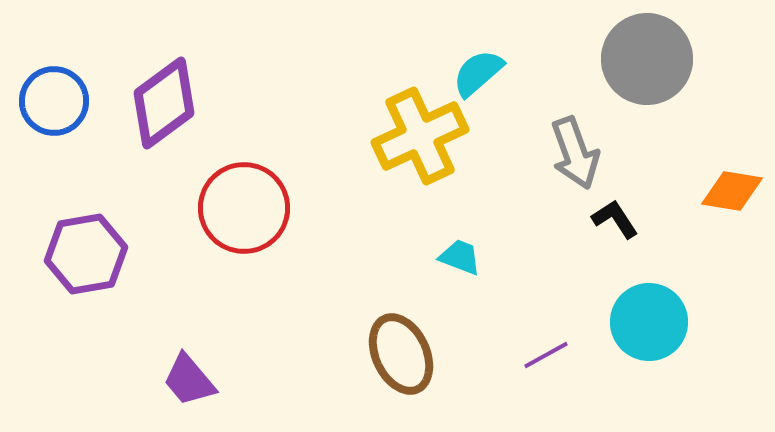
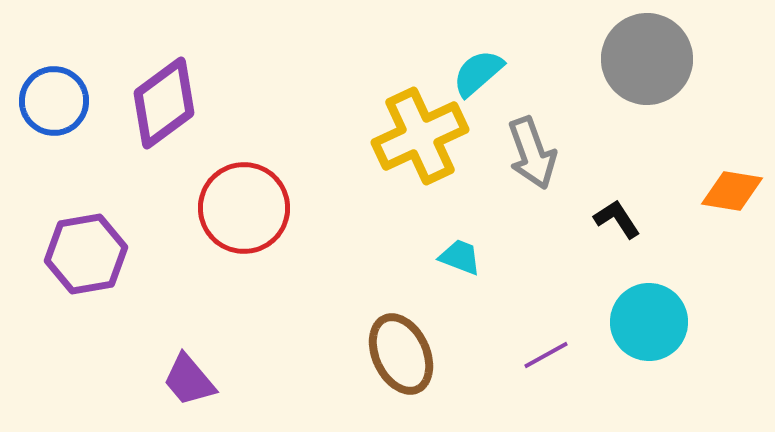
gray arrow: moved 43 px left
black L-shape: moved 2 px right
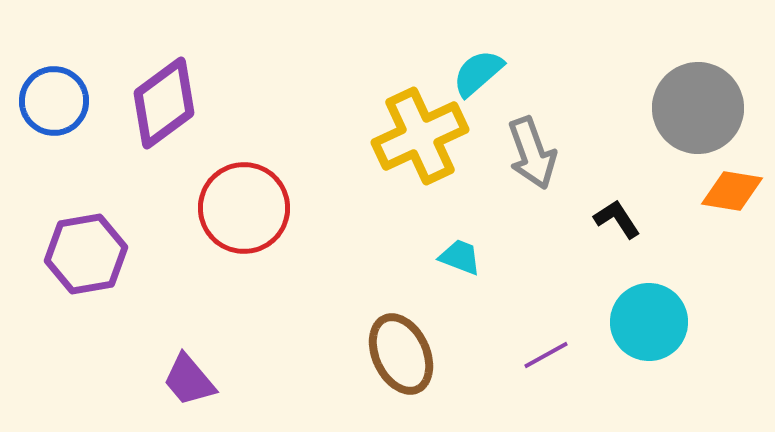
gray circle: moved 51 px right, 49 px down
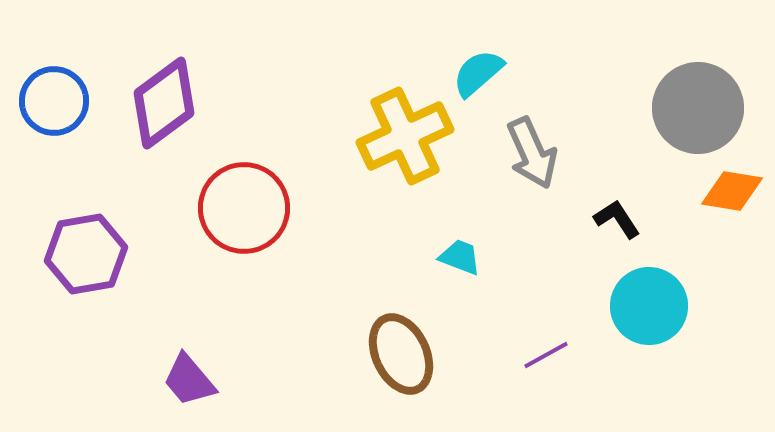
yellow cross: moved 15 px left
gray arrow: rotated 4 degrees counterclockwise
cyan circle: moved 16 px up
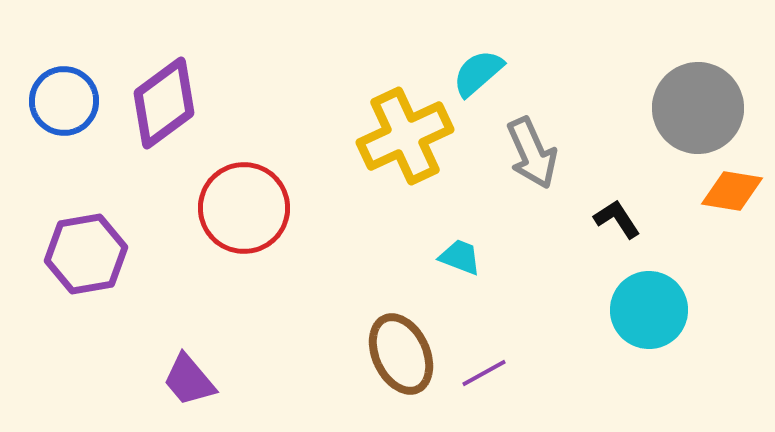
blue circle: moved 10 px right
cyan circle: moved 4 px down
purple line: moved 62 px left, 18 px down
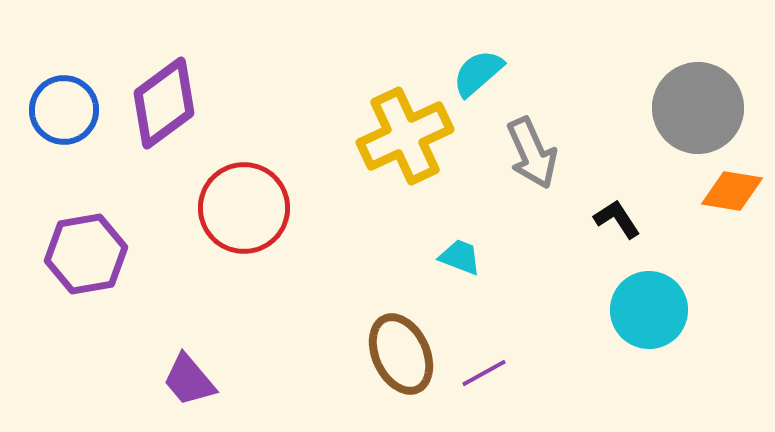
blue circle: moved 9 px down
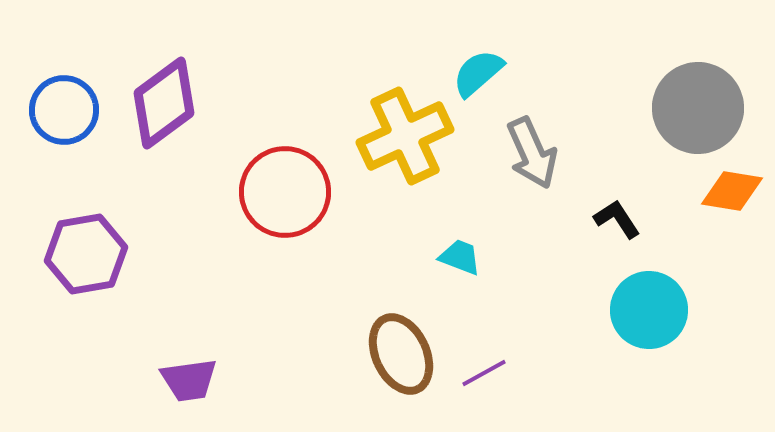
red circle: moved 41 px right, 16 px up
purple trapezoid: rotated 58 degrees counterclockwise
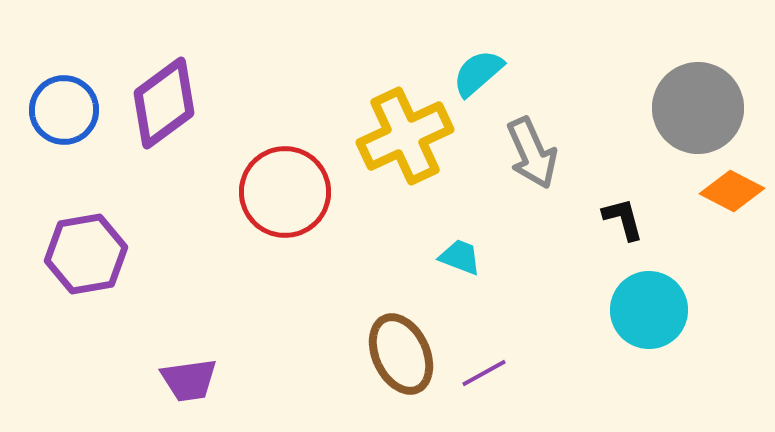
orange diamond: rotated 18 degrees clockwise
black L-shape: moved 6 px right; rotated 18 degrees clockwise
